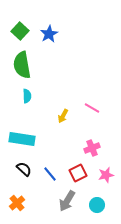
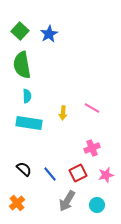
yellow arrow: moved 3 px up; rotated 24 degrees counterclockwise
cyan rectangle: moved 7 px right, 16 px up
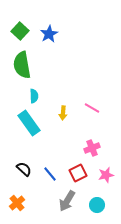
cyan semicircle: moved 7 px right
cyan rectangle: rotated 45 degrees clockwise
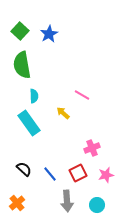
pink line: moved 10 px left, 13 px up
yellow arrow: rotated 128 degrees clockwise
gray arrow: rotated 35 degrees counterclockwise
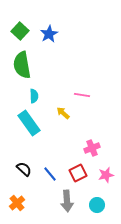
pink line: rotated 21 degrees counterclockwise
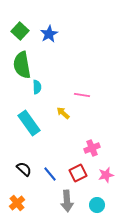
cyan semicircle: moved 3 px right, 9 px up
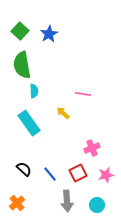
cyan semicircle: moved 3 px left, 4 px down
pink line: moved 1 px right, 1 px up
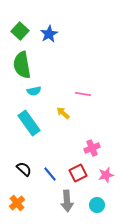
cyan semicircle: rotated 80 degrees clockwise
